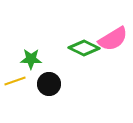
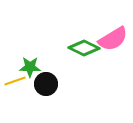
green star: moved 1 px left, 8 px down
black circle: moved 3 px left
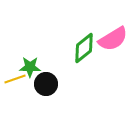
green diamond: rotated 64 degrees counterclockwise
yellow line: moved 2 px up
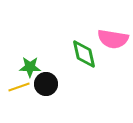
pink semicircle: rotated 40 degrees clockwise
green diamond: moved 6 px down; rotated 64 degrees counterclockwise
yellow line: moved 4 px right, 8 px down
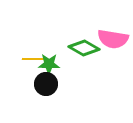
green diamond: moved 6 px up; rotated 48 degrees counterclockwise
green star: moved 19 px right, 3 px up
yellow line: moved 14 px right, 28 px up; rotated 20 degrees clockwise
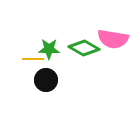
green star: moved 15 px up
black circle: moved 4 px up
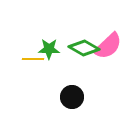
pink semicircle: moved 5 px left, 7 px down; rotated 52 degrees counterclockwise
black circle: moved 26 px right, 17 px down
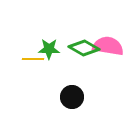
pink semicircle: rotated 128 degrees counterclockwise
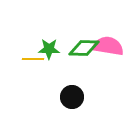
green diamond: rotated 28 degrees counterclockwise
